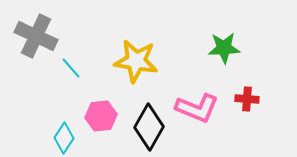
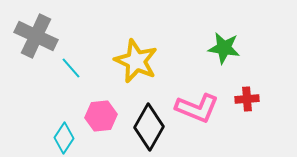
green star: rotated 12 degrees clockwise
yellow star: rotated 15 degrees clockwise
red cross: rotated 10 degrees counterclockwise
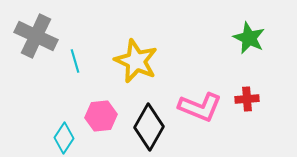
green star: moved 25 px right, 10 px up; rotated 16 degrees clockwise
cyan line: moved 4 px right, 7 px up; rotated 25 degrees clockwise
pink L-shape: moved 3 px right, 1 px up
